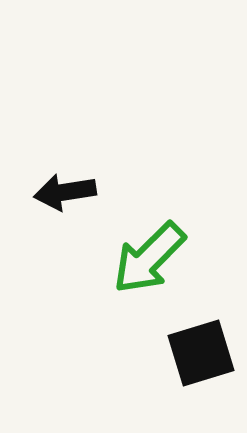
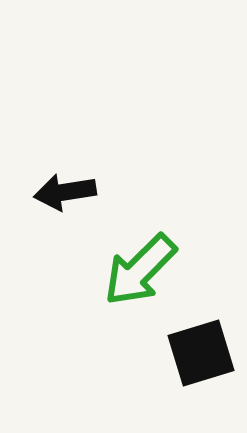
green arrow: moved 9 px left, 12 px down
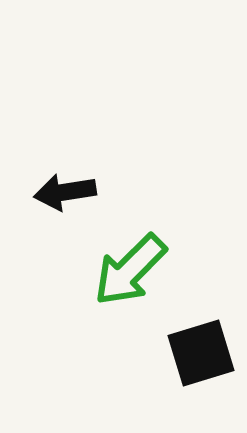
green arrow: moved 10 px left
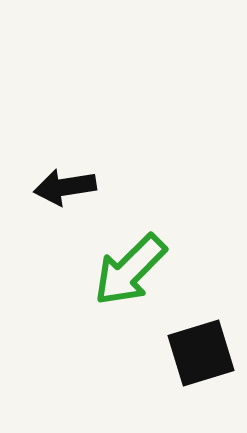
black arrow: moved 5 px up
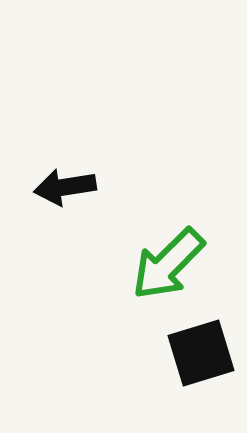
green arrow: moved 38 px right, 6 px up
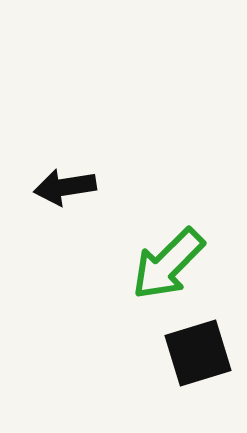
black square: moved 3 px left
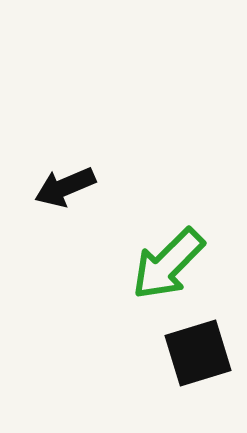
black arrow: rotated 14 degrees counterclockwise
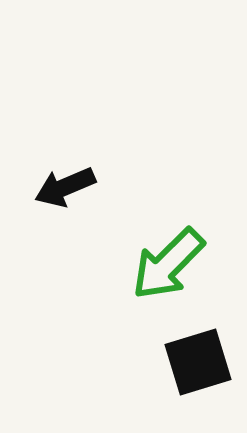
black square: moved 9 px down
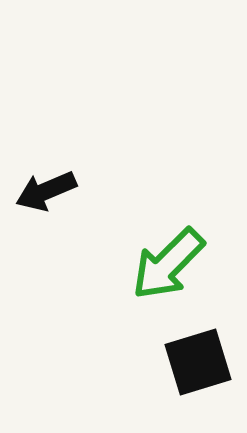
black arrow: moved 19 px left, 4 px down
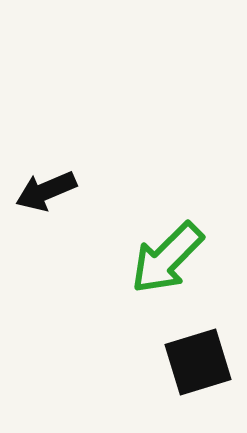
green arrow: moved 1 px left, 6 px up
